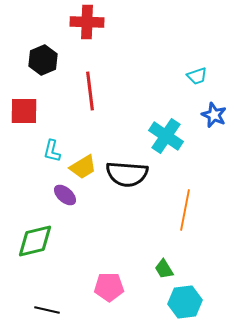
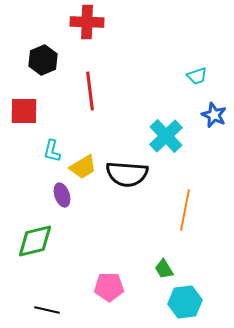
cyan cross: rotated 12 degrees clockwise
purple ellipse: moved 3 px left; rotated 30 degrees clockwise
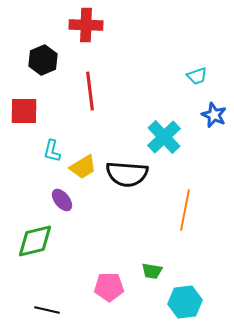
red cross: moved 1 px left, 3 px down
cyan cross: moved 2 px left, 1 px down
purple ellipse: moved 5 px down; rotated 20 degrees counterclockwise
green trapezoid: moved 12 px left, 2 px down; rotated 50 degrees counterclockwise
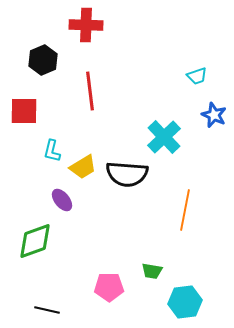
green diamond: rotated 6 degrees counterclockwise
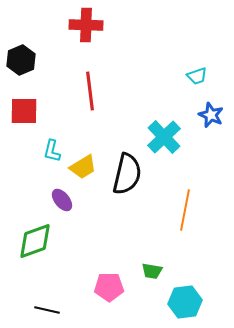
black hexagon: moved 22 px left
blue star: moved 3 px left
black semicircle: rotated 81 degrees counterclockwise
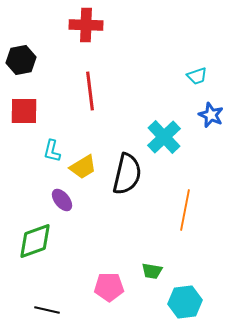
black hexagon: rotated 12 degrees clockwise
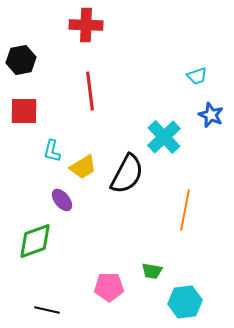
black semicircle: rotated 15 degrees clockwise
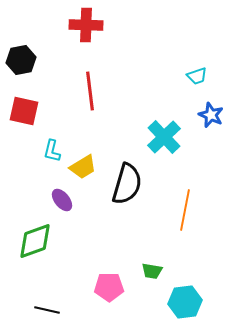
red square: rotated 12 degrees clockwise
black semicircle: moved 10 px down; rotated 12 degrees counterclockwise
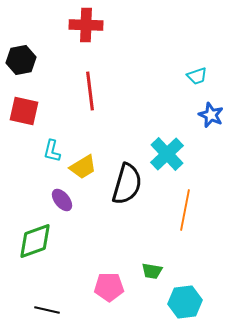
cyan cross: moved 3 px right, 17 px down
